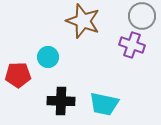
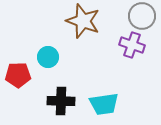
cyan trapezoid: rotated 20 degrees counterclockwise
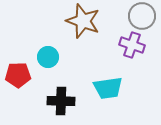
cyan trapezoid: moved 4 px right, 16 px up
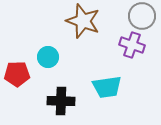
red pentagon: moved 1 px left, 1 px up
cyan trapezoid: moved 1 px left, 1 px up
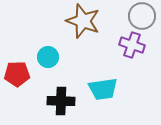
cyan trapezoid: moved 4 px left, 2 px down
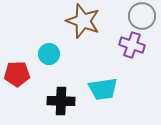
cyan circle: moved 1 px right, 3 px up
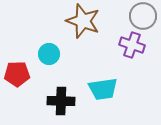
gray circle: moved 1 px right
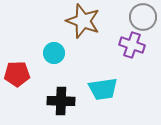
gray circle: moved 1 px down
cyan circle: moved 5 px right, 1 px up
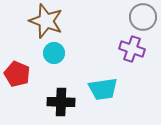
brown star: moved 37 px left
purple cross: moved 4 px down
red pentagon: rotated 25 degrees clockwise
black cross: moved 1 px down
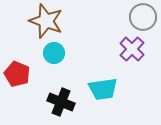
purple cross: rotated 25 degrees clockwise
black cross: rotated 20 degrees clockwise
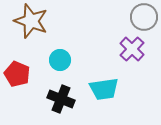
gray circle: moved 1 px right
brown star: moved 15 px left
cyan circle: moved 6 px right, 7 px down
cyan trapezoid: moved 1 px right
black cross: moved 3 px up
